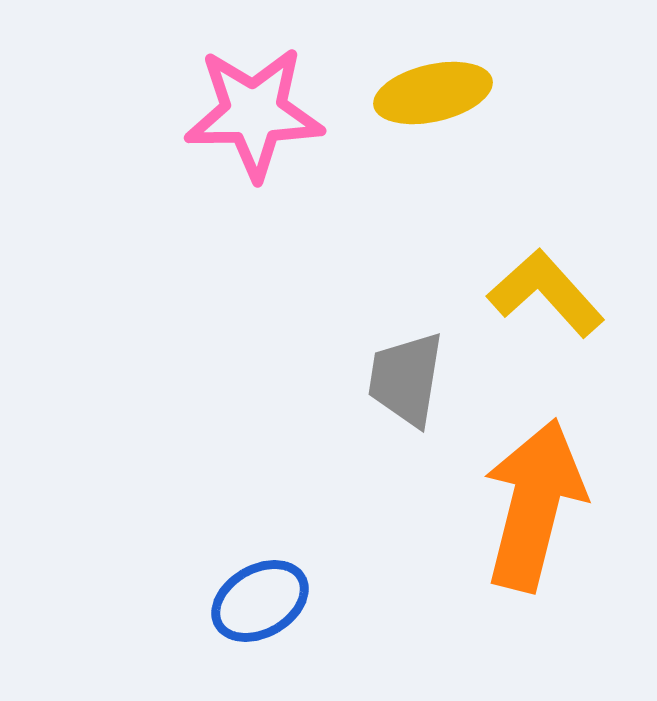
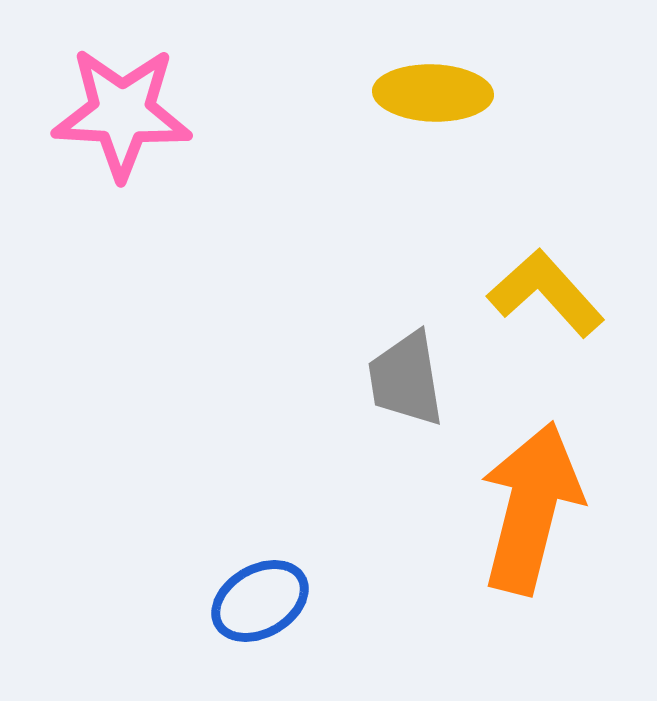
yellow ellipse: rotated 15 degrees clockwise
pink star: moved 132 px left; rotated 4 degrees clockwise
gray trapezoid: rotated 18 degrees counterclockwise
orange arrow: moved 3 px left, 3 px down
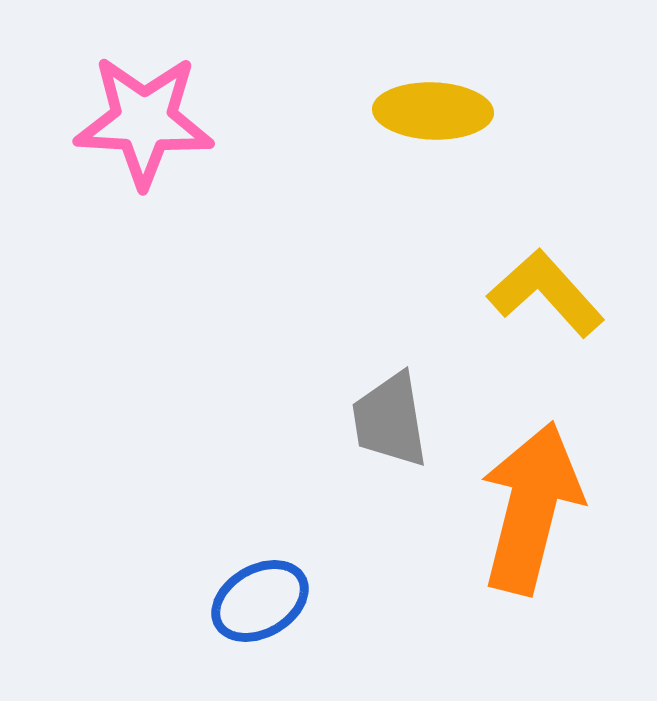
yellow ellipse: moved 18 px down
pink star: moved 22 px right, 8 px down
gray trapezoid: moved 16 px left, 41 px down
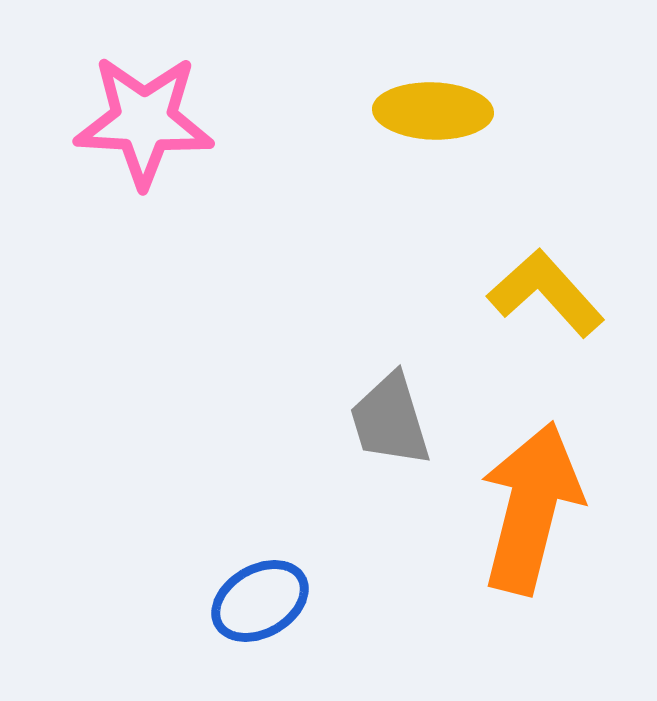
gray trapezoid: rotated 8 degrees counterclockwise
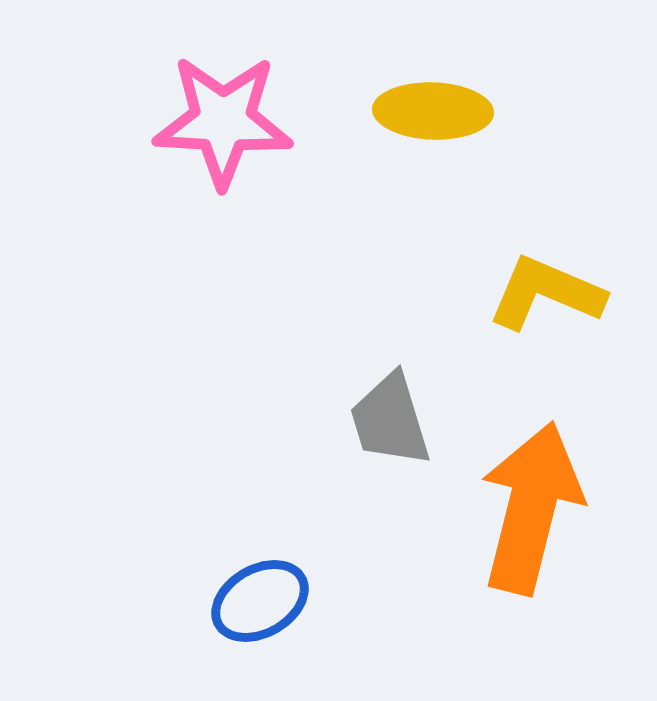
pink star: moved 79 px right
yellow L-shape: rotated 25 degrees counterclockwise
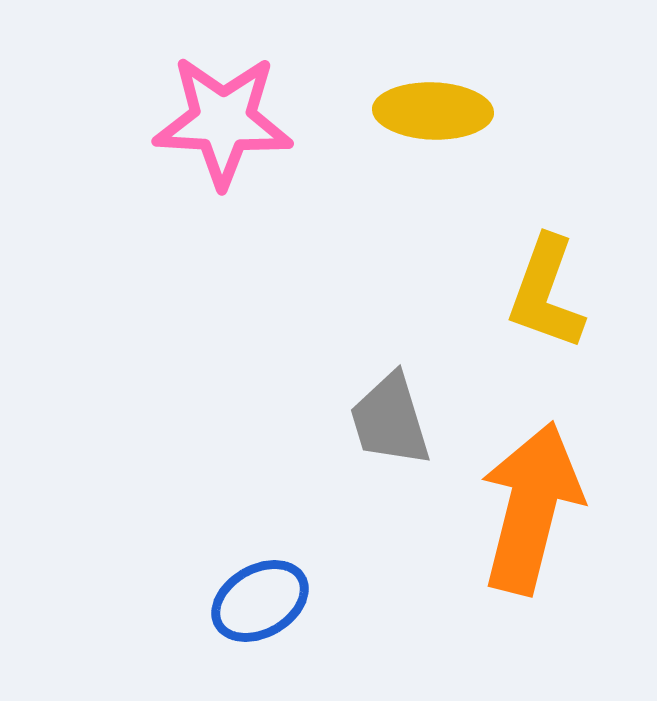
yellow L-shape: rotated 93 degrees counterclockwise
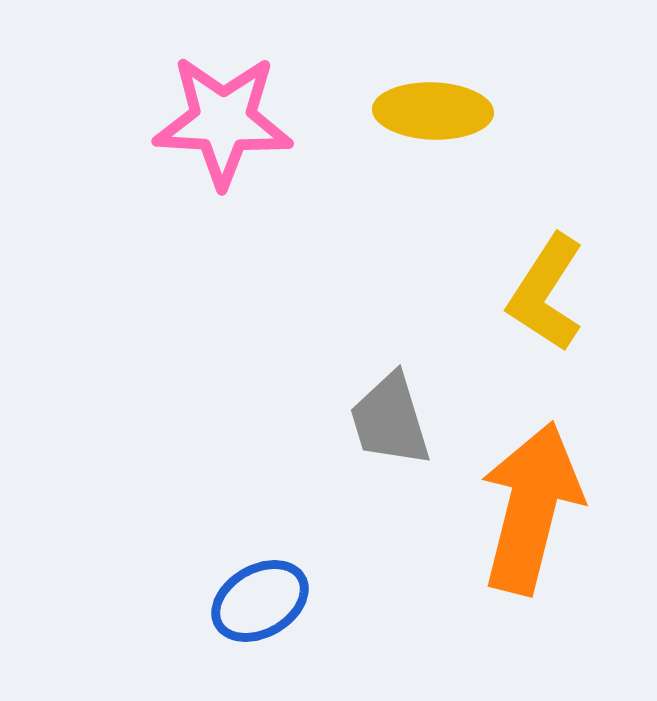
yellow L-shape: rotated 13 degrees clockwise
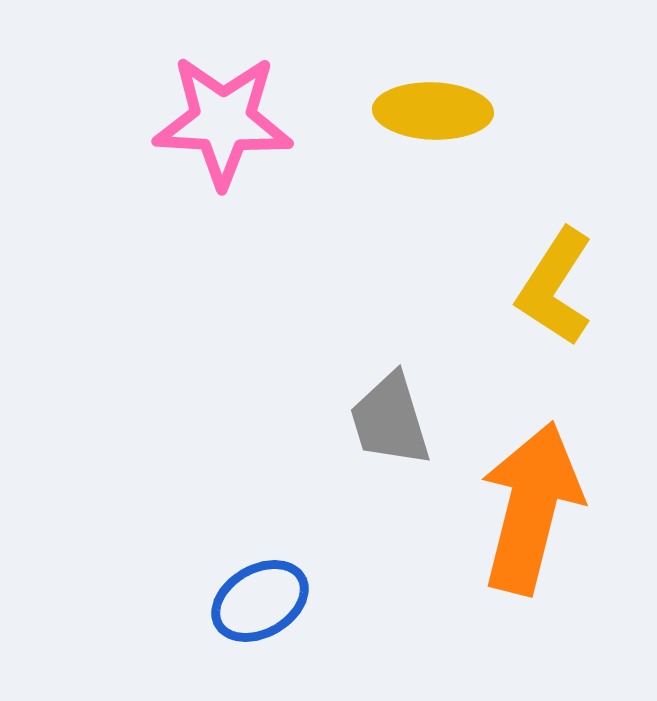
yellow L-shape: moved 9 px right, 6 px up
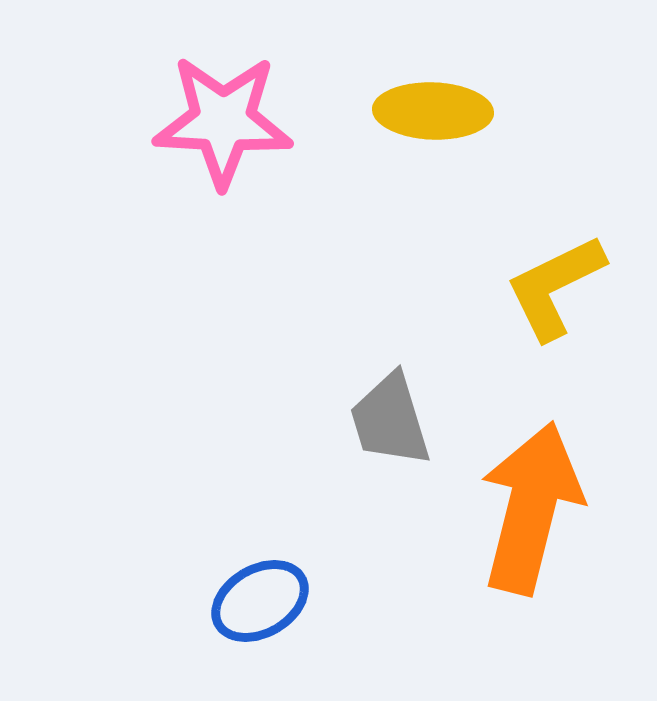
yellow L-shape: rotated 31 degrees clockwise
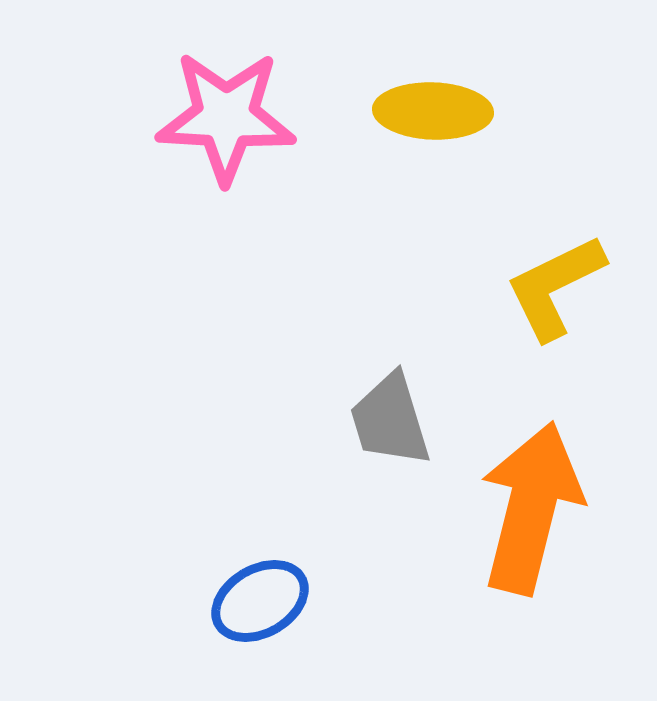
pink star: moved 3 px right, 4 px up
